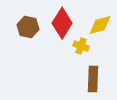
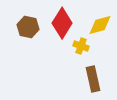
brown rectangle: rotated 15 degrees counterclockwise
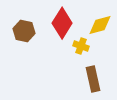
brown hexagon: moved 4 px left, 4 px down
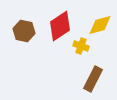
red diamond: moved 2 px left, 3 px down; rotated 24 degrees clockwise
brown rectangle: rotated 40 degrees clockwise
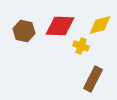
red diamond: rotated 36 degrees clockwise
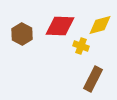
brown hexagon: moved 2 px left, 3 px down; rotated 15 degrees clockwise
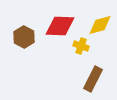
brown hexagon: moved 2 px right, 3 px down
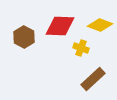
yellow diamond: rotated 35 degrees clockwise
yellow cross: moved 2 px down
brown rectangle: rotated 20 degrees clockwise
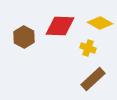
yellow diamond: moved 2 px up; rotated 10 degrees clockwise
yellow cross: moved 7 px right
